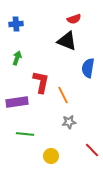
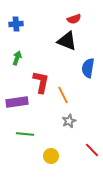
gray star: moved 1 px up; rotated 16 degrees counterclockwise
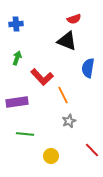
red L-shape: moved 1 px right, 5 px up; rotated 125 degrees clockwise
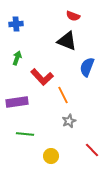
red semicircle: moved 1 px left, 3 px up; rotated 40 degrees clockwise
blue semicircle: moved 1 px left, 1 px up; rotated 12 degrees clockwise
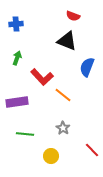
orange line: rotated 24 degrees counterclockwise
gray star: moved 6 px left, 7 px down; rotated 16 degrees counterclockwise
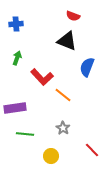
purple rectangle: moved 2 px left, 6 px down
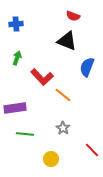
yellow circle: moved 3 px down
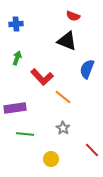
blue semicircle: moved 2 px down
orange line: moved 2 px down
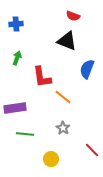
red L-shape: rotated 35 degrees clockwise
